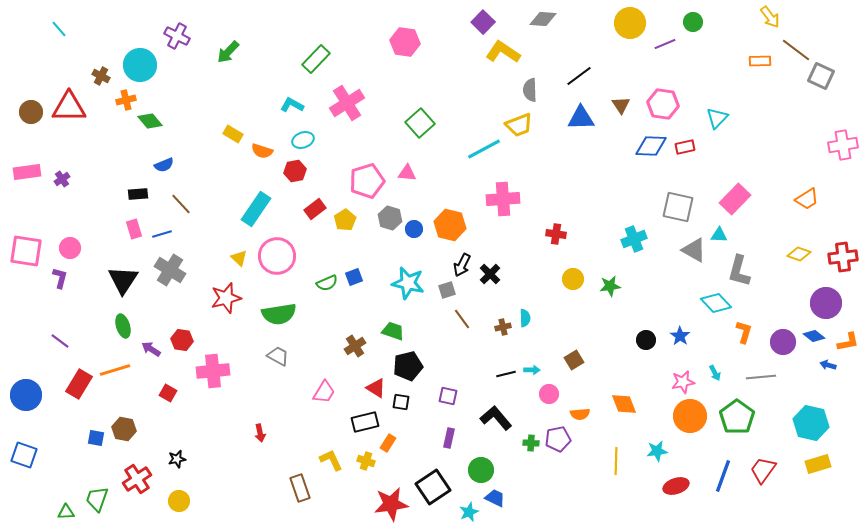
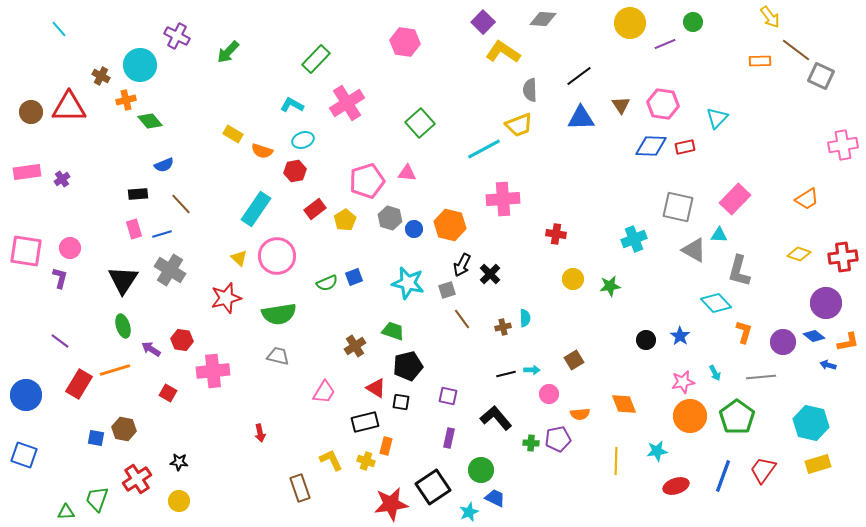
gray trapezoid at (278, 356): rotated 15 degrees counterclockwise
orange rectangle at (388, 443): moved 2 px left, 3 px down; rotated 18 degrees counterclockwise
black star at (177, 459): moved 2 px right, 3 px down; rotated 18 degrees clockwise
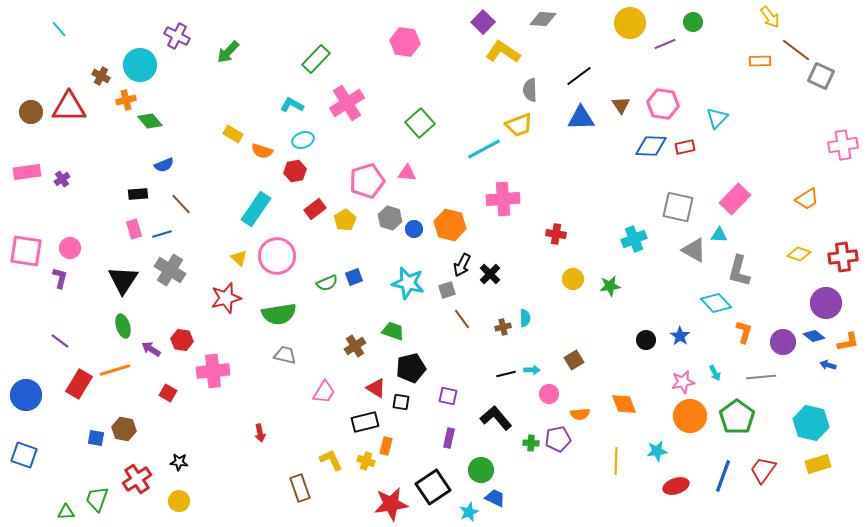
gray trapezoid at (278, 356): moved 7 px right, 1 px up
black pentagon at (408, 366): moved 3 px right, 2 px down
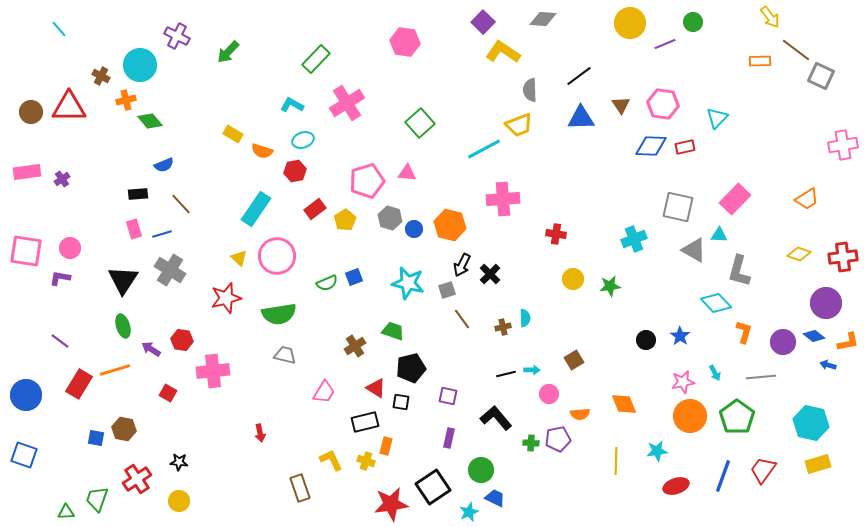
purple L-shape at (60, 278): rotated 95 degrees counterclockwise
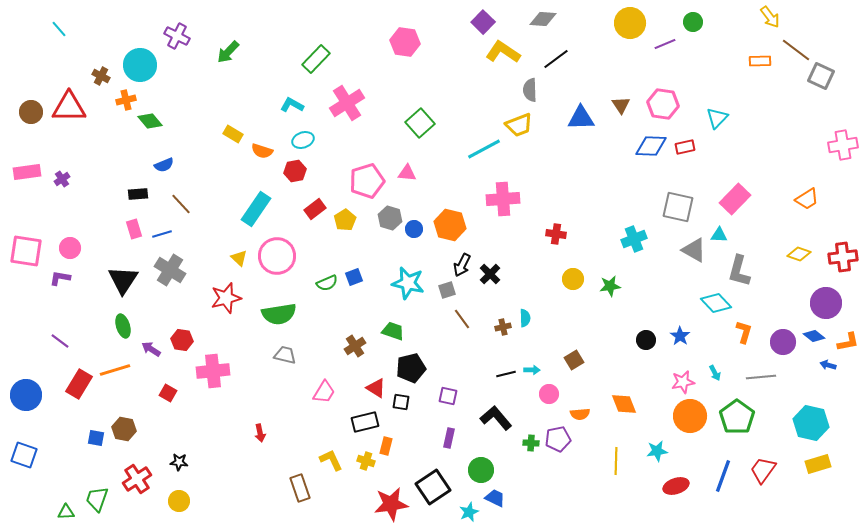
black line at (579, 76): moved 23 px left, 17 px up
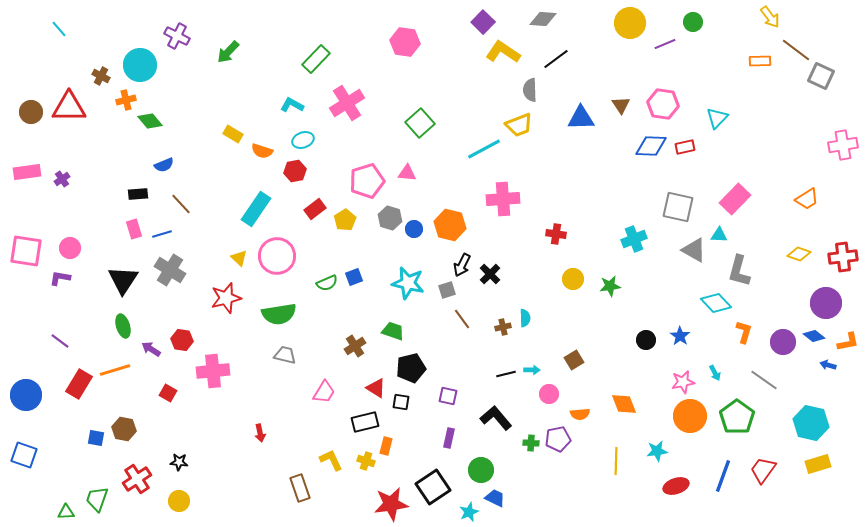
gray line at (761, 377): moved 3 px right, 3 px down; rotated 40 degrees clockwise
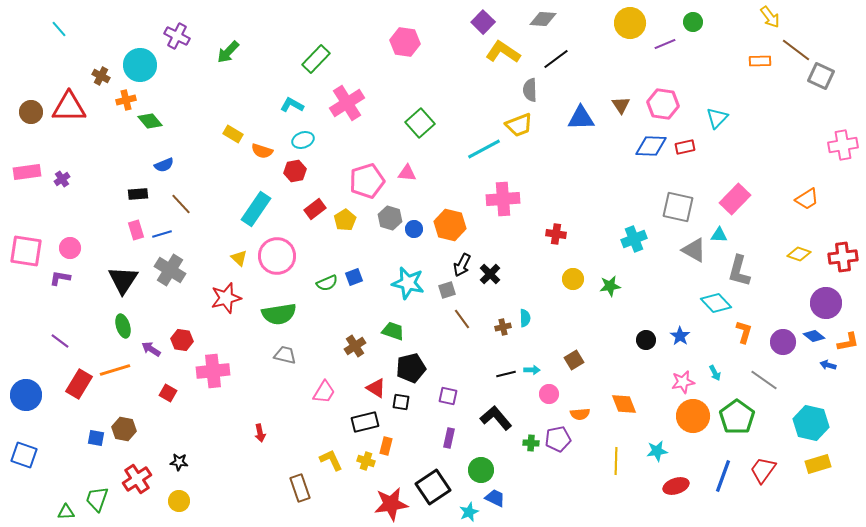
pink rectangle at (134, 229): moved 2 px right, 1 px down
orange circle at (690, 416): moved 3 px right
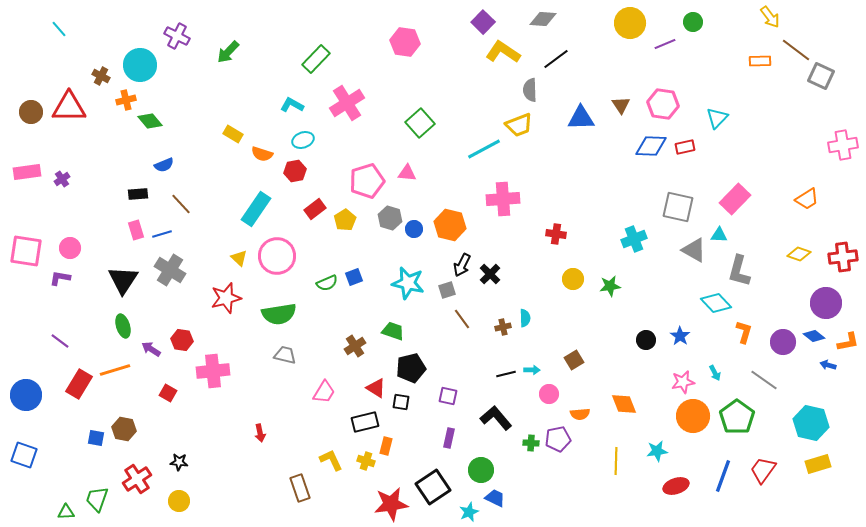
orange semicircle at (262, 151): moved 3 px down
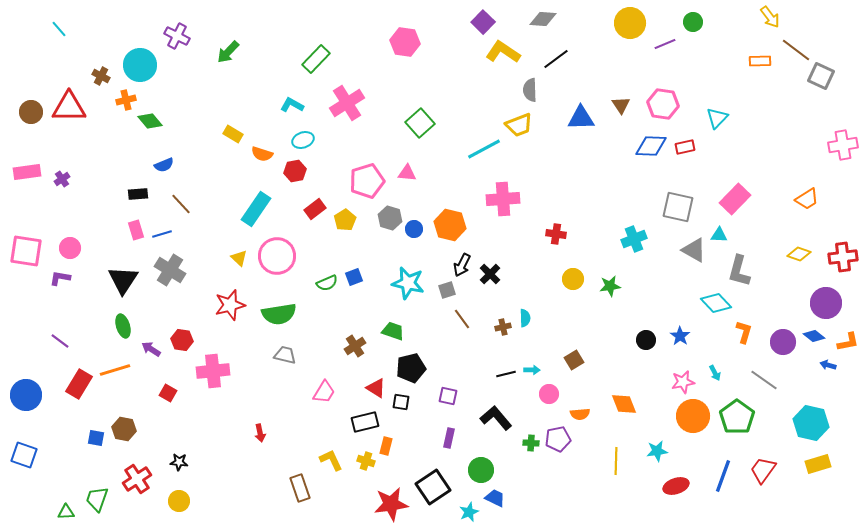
red star at (226, 298): moved 4 px right, 7 px down
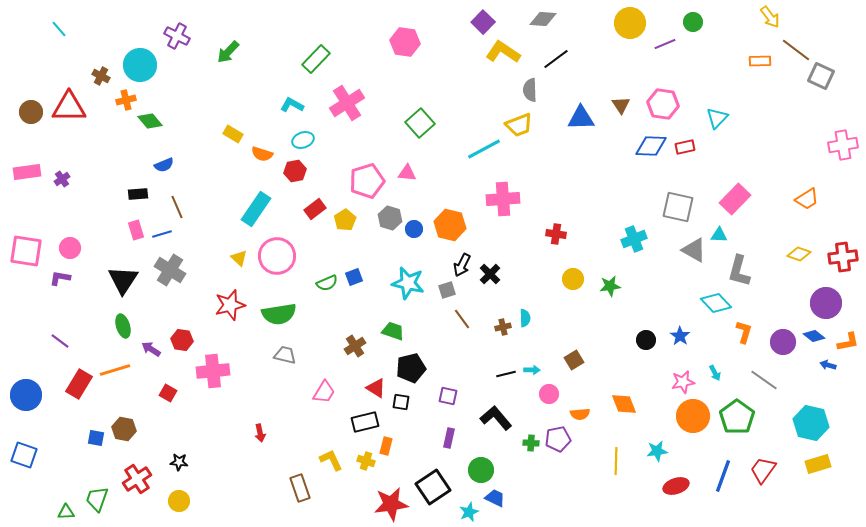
brown line at (181, 204): moved 4 px left, 3 px down; rotated 20 degrees clockwise
